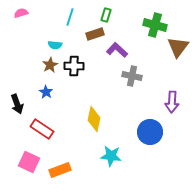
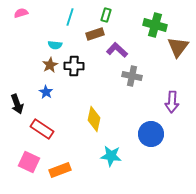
blue circle: moved 1 px right, 2 px down
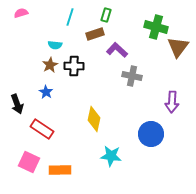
green cross: moved 1 px right, 2 px down
orange rectangle: rotated 20 degrees clockwise
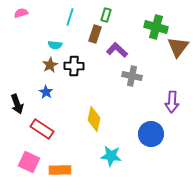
brown rectangle: rotated 54 degrees counterclockwise
